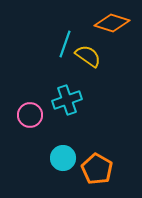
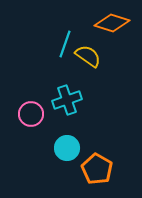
pink circle: moved 1 px right, 1 px up
cyan circle: moved 4 px right, 10 px up
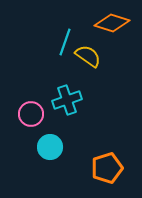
cyan line: moved 2 px up
cyan circle: moved 17 px left, 1 px up
orange pentagon: moved 10 px right, 1 px up; rotated 24 degrees clockwise
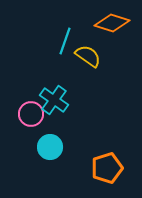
cyan line: moved 1 px up
cyan cross: moved 13 px left; rotated 36 degrees counterclockwise
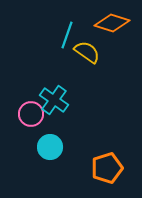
cyan line: moved 2 px right, 6 px up
yellow semicircle: moved 1 px left, 4 px up
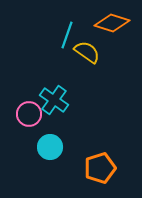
pink circle: moved 2 px left
orange pentagon: moved 7 px left
